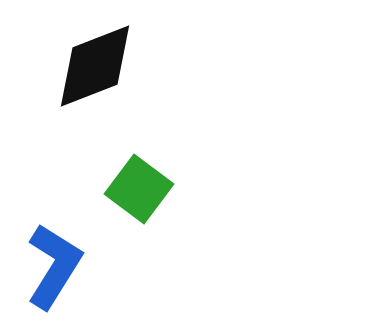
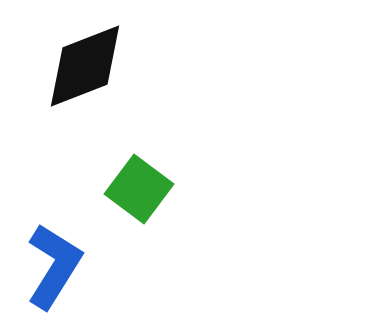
black diamond: moved 10 px left
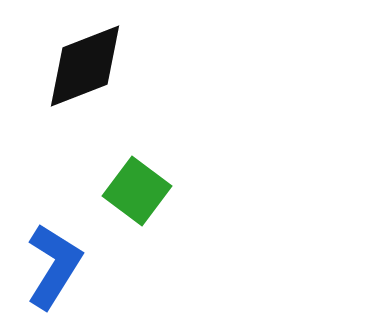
green square: moved 2 px left, 2 px down
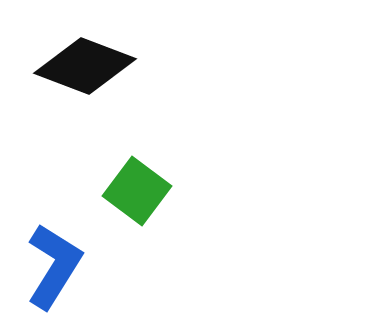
black diamond: rotated 42 degrees clockwise
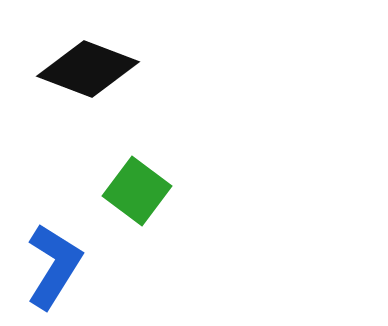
black diamond: moved 3 px right, 3 px down
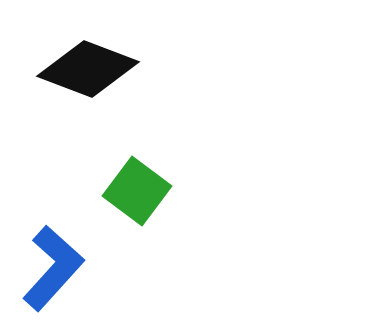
blue L-shape: moved 1 px left, 2 px down; rotated 10 degrees clockwise
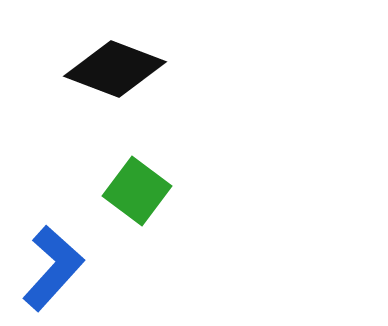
black diamond: moved 27 px right
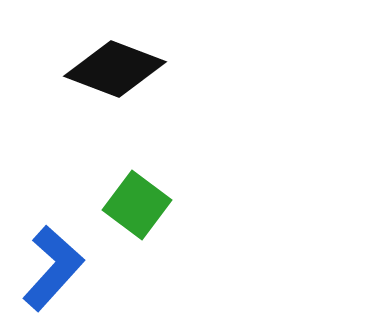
green square: moved 14 px down
